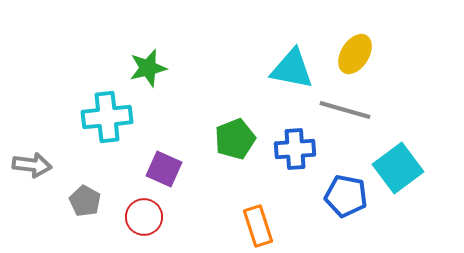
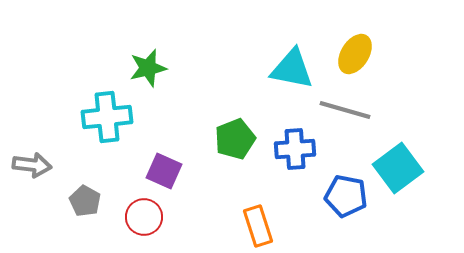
purple square: moved 2 px down
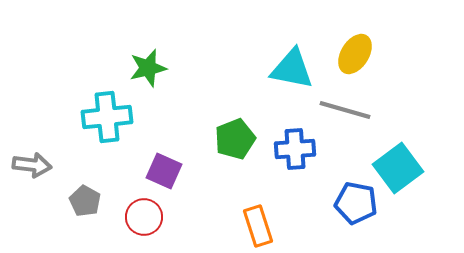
blue pentagon: moved 10 px right, 7 px down
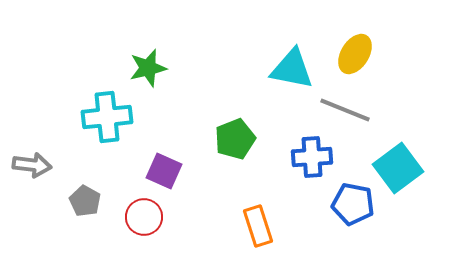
gray line: rotated 6 degrees clockwise
blue cross: moved 17 px right, 8 px down
blue pentagon: moved 3 px left, 1 px down
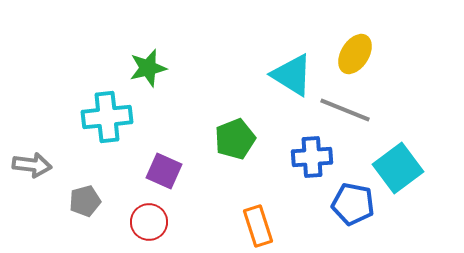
cyan triangle: moved 6 px down; rotated 21 degrees clockwise
gray pentagon: rotated 28 degrees clockwise
red circle: moved 5 px right, 5 px down
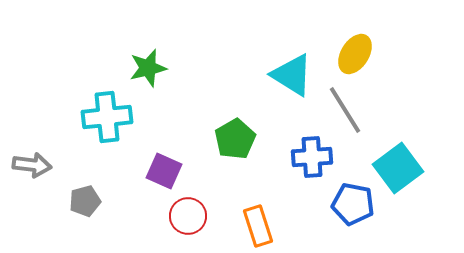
gray line: rotated 36 degrees clockwise
green pentagon: rotated 9 degrees counterclockwise
red circle: moved 39 px right, 6 px up
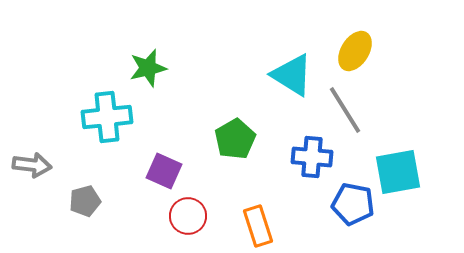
yellow ellipse: moved 3 px up
blue cross: rotated 9 degrees clockwise
cyan square: moved 4 px down; rotated 27 degrees clockwise
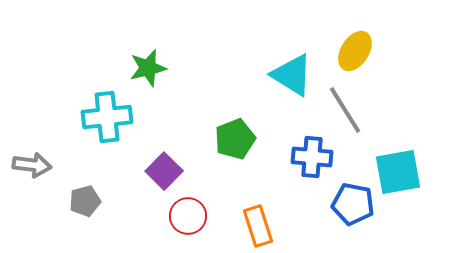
green pentagon: rotated 9 degrees clockwise
purple square: rotated 21 degrees clockwise
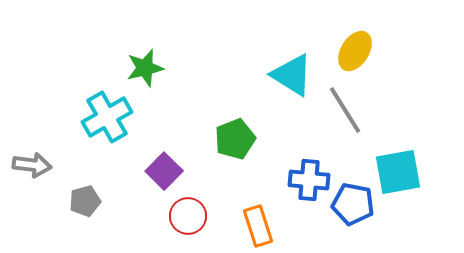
green star: moved 3 px left
cyan cross: rotated 24 degrees counterclockwise
blue cross: moved 3 px left, 23 px down
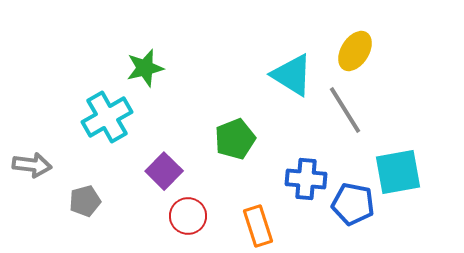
blue cross: moved 3 px left, 1 px up
